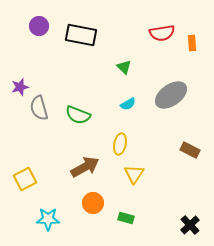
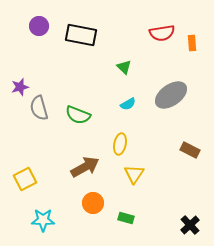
cyan star: moved 5 px left, 1 px down
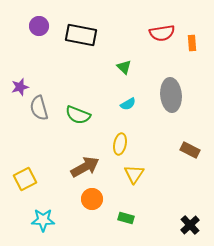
gray ellipse: rotated 60 degrees counterclockwise
orange circle: moved 1 px left, 4 px up
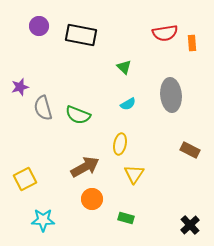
red semicircle: moved 3 px right
gray semicircle: moved 4 px right
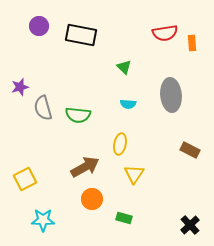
cyan semicircle: rotated 35 degrees clockwise
green semicircle: rotated 15 degrees counterclockwise
green rectangle: moved 2 px left
